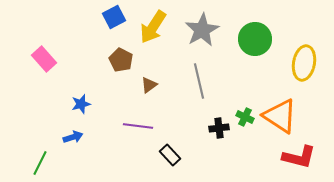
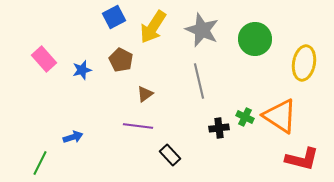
gray star: rotated 20 degrees counterclockwise
brown triangle: moved 4 px left, 9 px down
blue star: moved 1 px right, 34 px up
red L-shape: moved 3 px right, 2 px down
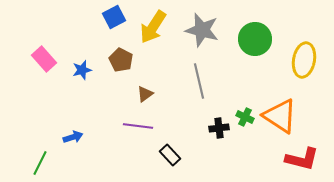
gray star: rotated 8 degrees counterclockwise
yellow ellipse: moved 3 px up
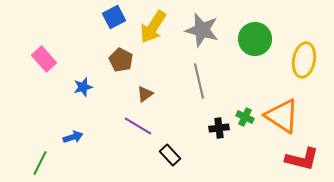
blue star: moved 1 px right, 17 px down
orange triangle: moved 2 px right
purple line: rotated 24 degrees clockwise
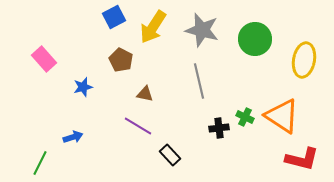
brown triangle: rotated 48 degrees clockwise
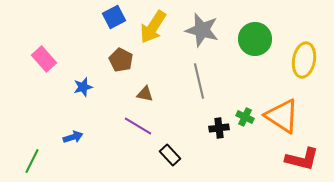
green line: moved 8 px left, 2 px up
